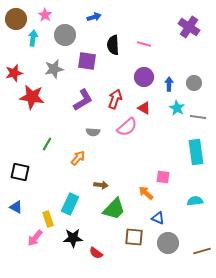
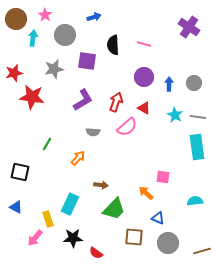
red arrow at (115, 99): moved 1 px right, 3 px down
cyan star at (177, 108): moved 2 px left, 7 px down
cyan rectangle at (196, 152): moved 1 px right, 5 px up
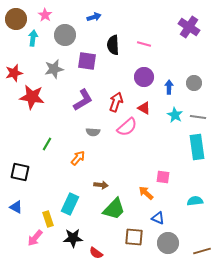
blue arrow at (169, 84): moved 3 px down
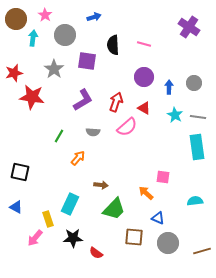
gray star at (54, 69): rotated 24 degrees counterclockwise
green line at (47, 144): moved 12 px right, 8 px up
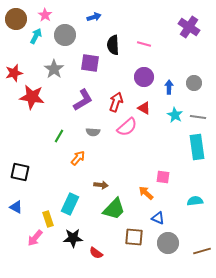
cyan arrow at (33, 38): moved 3 px right, 2 px up; rotated 21 degrees clockwise
purple square at (87, 61): moved 3 px right, 2 px down
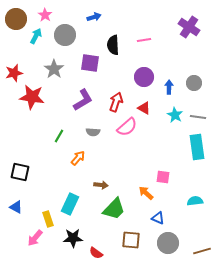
pink line at (144, 44): moved 4 px up; rotated 24 degrees counterclockwise
brown square at (134, 237): moved 3 px left, 3 px down
